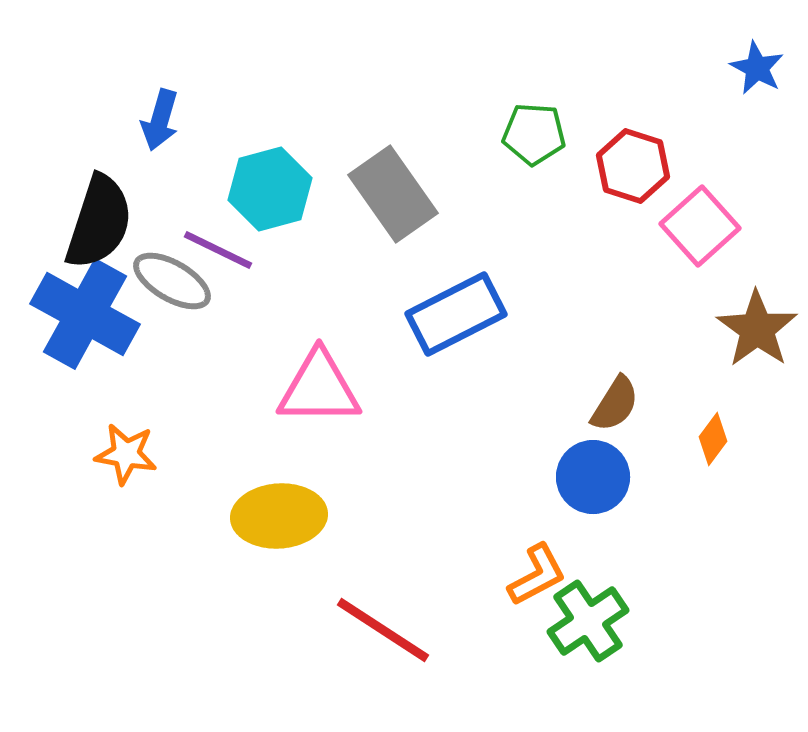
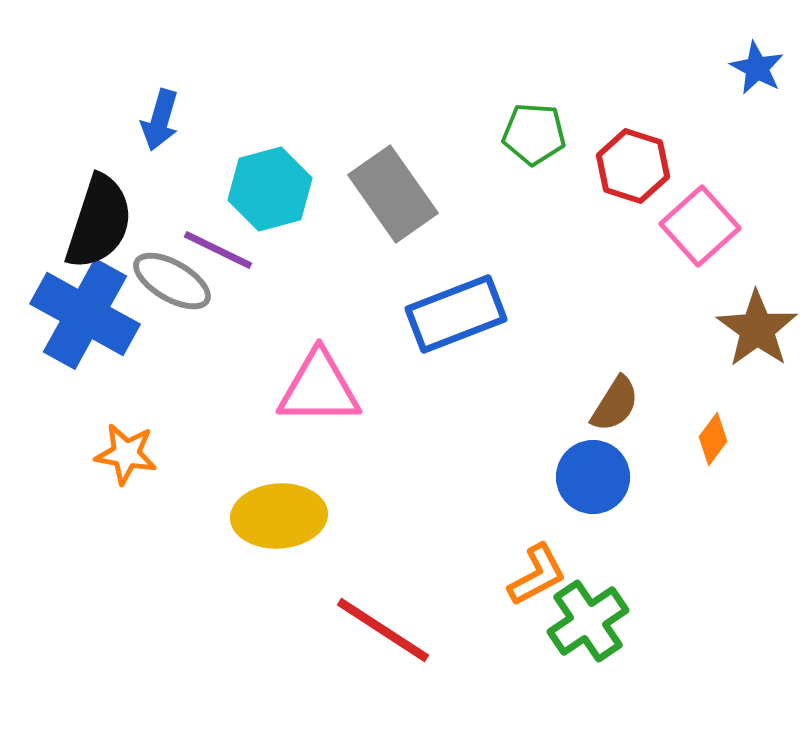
blue rectangle: rotated 6 degrees clockwise
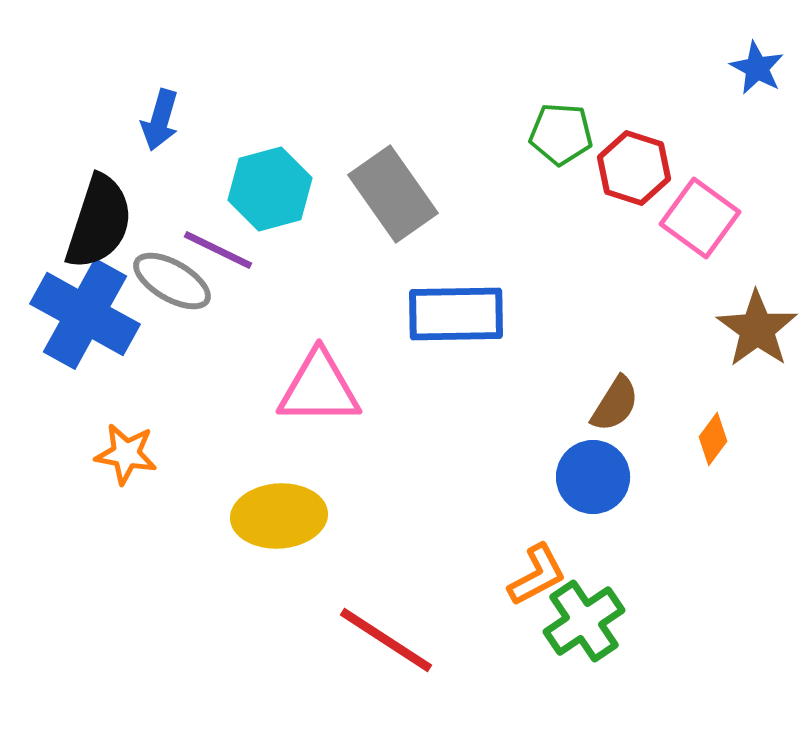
green pentagon: moved 27 px right
red hexagon: moved 1 px right, 2 px down
pink square: moved 8 px up; rotated 12 degrees counterclockwise
blue rectangle: rotated 20 degrees clockwise
green cross: moved 4 px left
red line: moved 3 px right, 10 px down
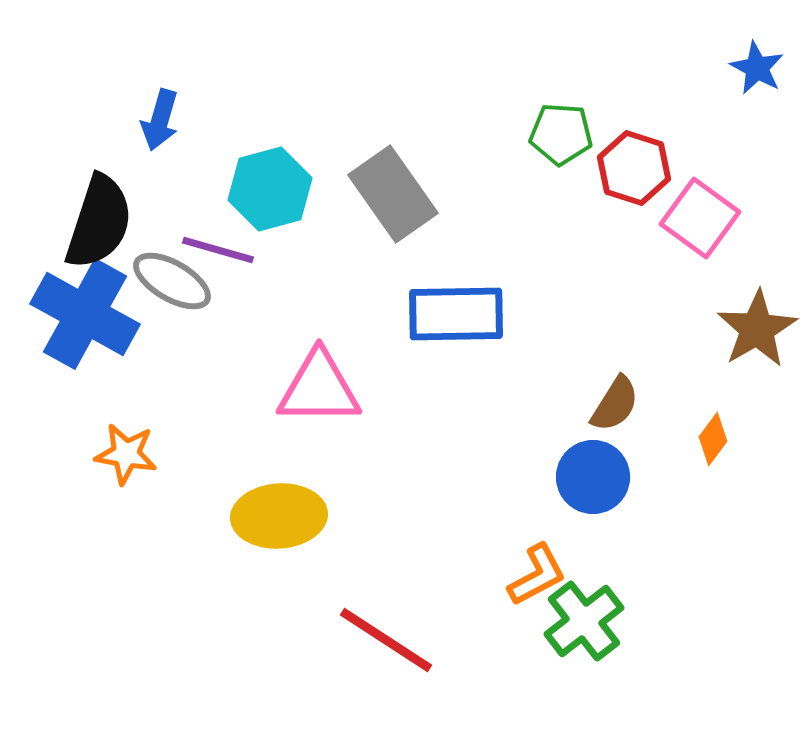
purple line: rotated 10 degrees counterclockwise
brown star: rotated 6 degrees clockwise
green cross: rotated 4 degrees counterclockwise
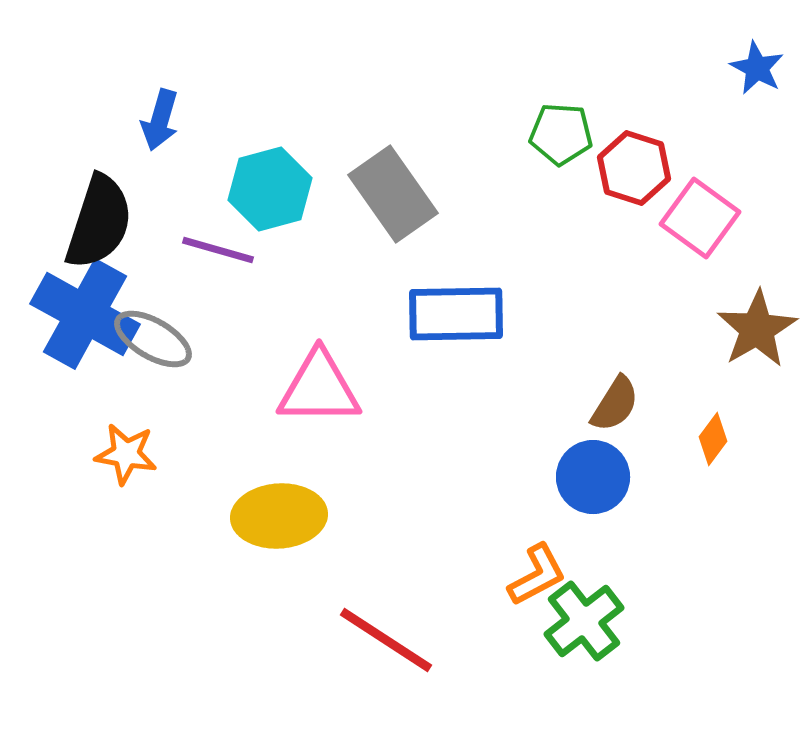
gray ellipse: moved 19 px left, 58 px down
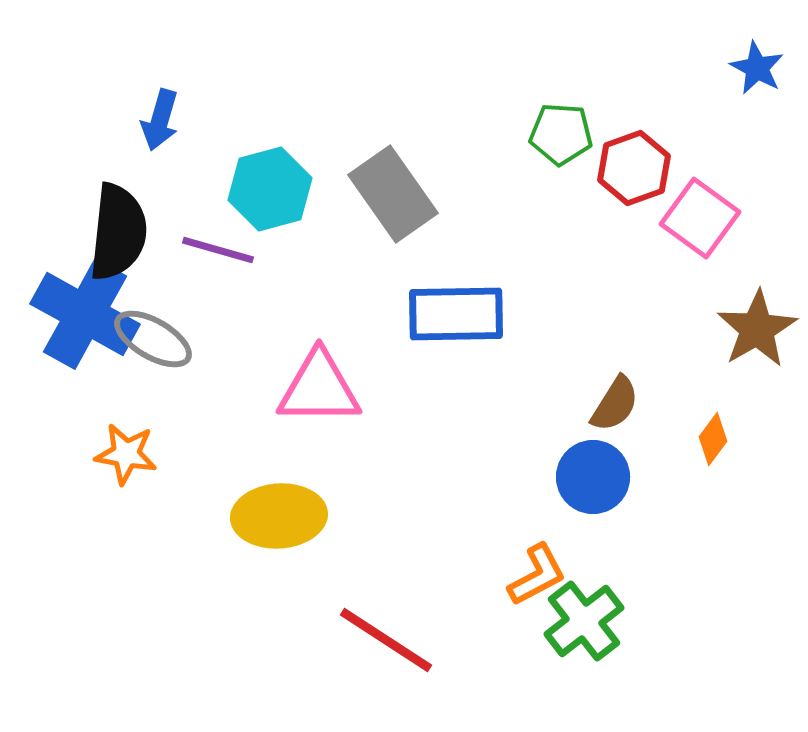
red hexagon: rotated 22 degrees clockwise
black semicircle: moved 19 px right, 10 px down; rotated 12 degrees counterclockwise
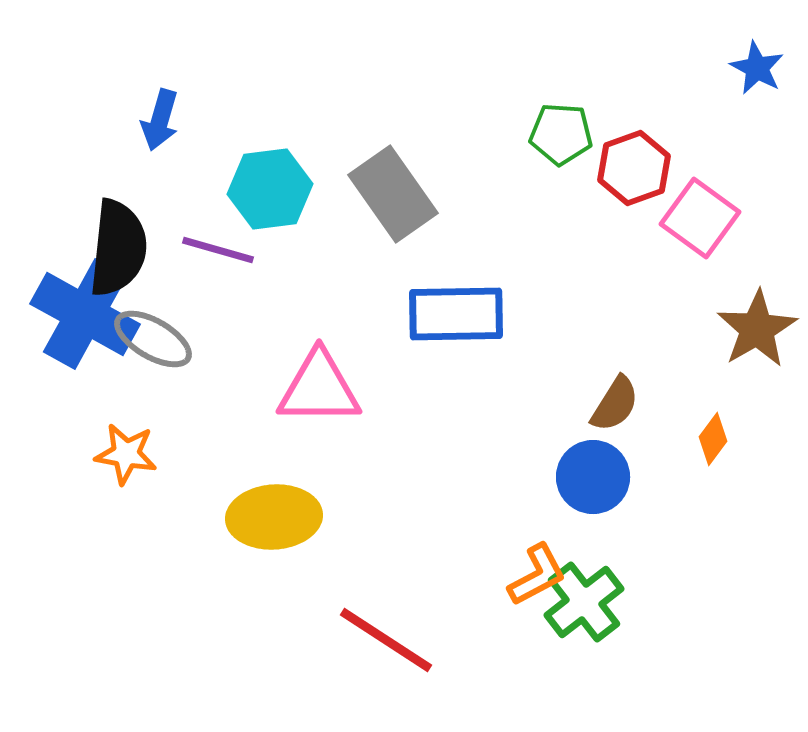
cyan hexagon: rotated 8 degrees clockwise
black semicircle: moved 16 px down
yellow ellipse: moved 5 px left, 1 px down
green cross: moved 19 px up
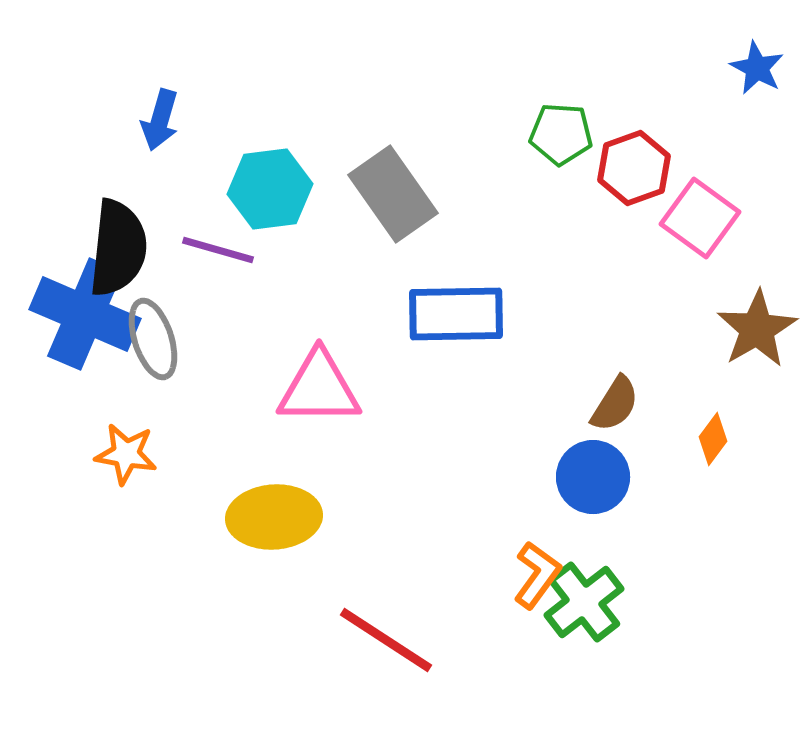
blue cross: rotated 6 degrees counterclockwise
gray ellipse: rotated 42 degrees clockwise
orange L-shape: rotated 26 degrees counterclockwise
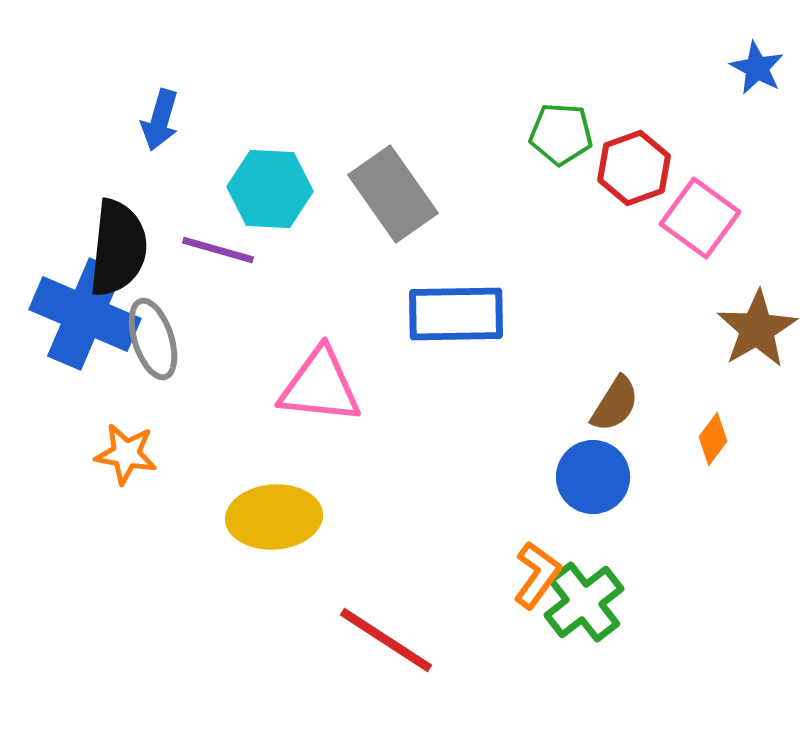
cyan hexagon: rotated 10 degrees clockwise
pink triangle: moved 1 px right, 2 px up; rotated 6 degrees clockwise
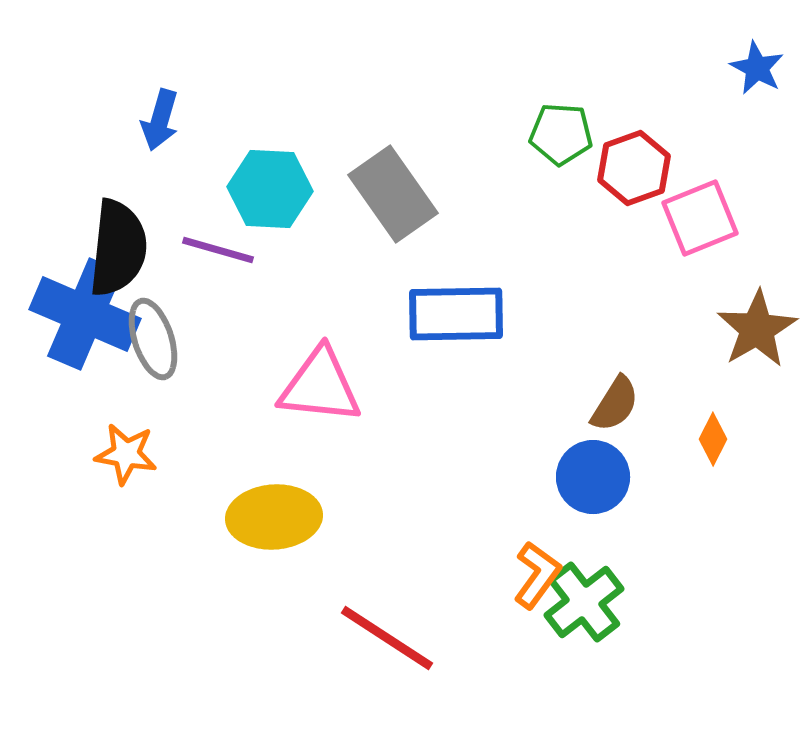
pink square: rotated 32 degrees clockwise
orange diamond: rotated 9 degrees counterclockwise
red line: moved 1 px right, 2 px up
